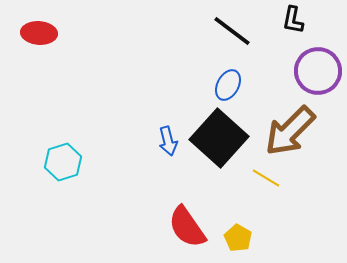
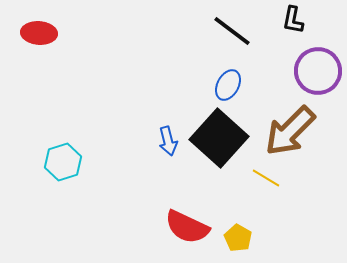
red semicircle: rotated 30 degrees counterclockwise
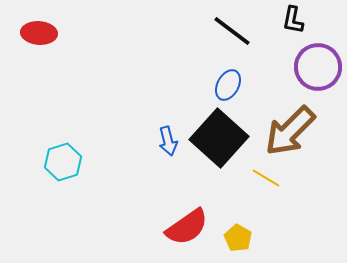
purple circle: moved 4 px up
red semicircle: rotated 60 degrees counterclockwise
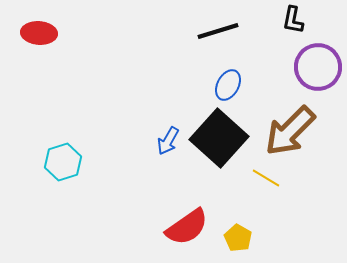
black line: moved 14 px left; rotated 54 degrees counterclockwise
blue arrow: rotated 44 degrees clockwise
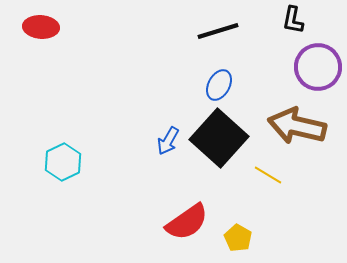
red ellipse: moved 2 px right, 6 px up
blue ellipse: moved 9 px left
brown arrow: moved 7 px right, 5 px up; rotated 58 degrees clockwise
cyan hexagon: rotated 9 degrees counterclockwise
yellow line: moved 2 px right, 3 px up
red semicircle: moved 5 px up
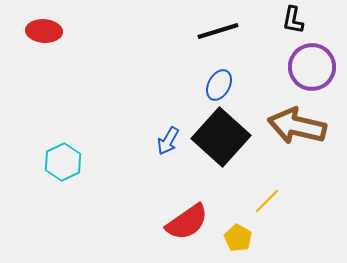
red ellipse: moved 3 px right, 4 px down
purple circle: moved 6 px left
black square: moved 2 px right, 1 px up
yellow line: moved 1 px left, 26 px down; rotated 76 degrees counterclockwise
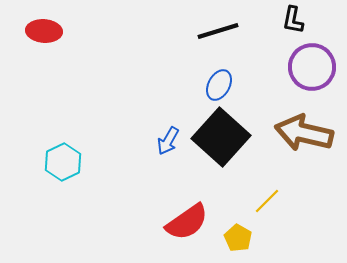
brown arrow: moved 7 px right, 7 px down
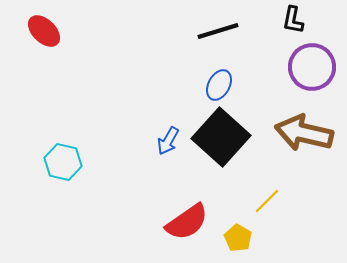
red ellipse: rotated 40 degrees clockwise
cyan hexagon: rotated 21 degrees counterclockwise
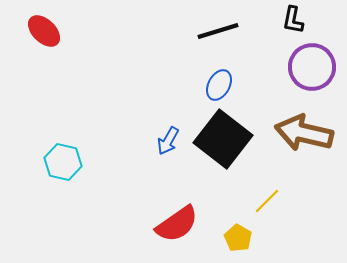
black square: moved 2 px right, 2 px down; rotated 4 degrees counterclockwise
red semicircle: moved 10 px left, 2 px down
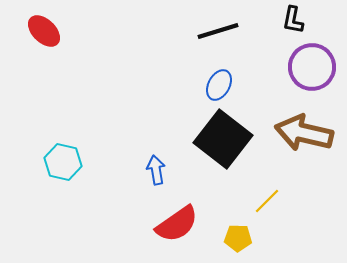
blue arrow: moved 12 px left, 29 px down; rotated 140 degrees clockwise
yellow pentagon: rotated 28 degrees counterclockwise
